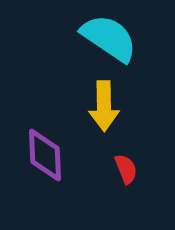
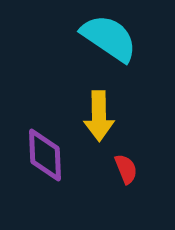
yellow arrow: moved 5 px left, 10 px down
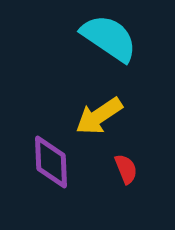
yellow arrow: rotated 57 degrees clockwise
purple diamond: moved 6 px right, 7 px down
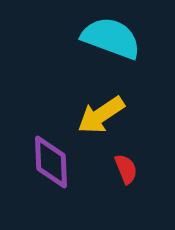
cyan semicircle: moved 2 px right; rotated 14 degrees counterclockwise
yellow arrow: moved 2 px right, 1 px up
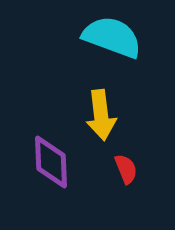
cyan semicircle: moved 1 px right, 1 px up
yellow arrow: rotated 63 degrees counterclockwise
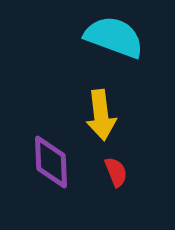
cyan semicircle: moved 2 px right
red semicircle: moved 10 px left, 3 px down
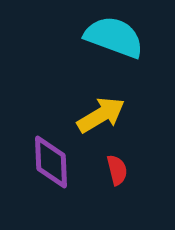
yellow arrow: rotated 114 degrees counterclockwise
red semicircle: moved 1 px right, 2 px up; rotated 8 degrees clockwise
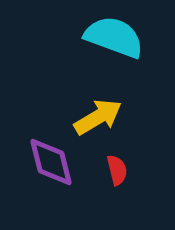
yellow arrow: moved 3 px left, 2 px down
purple diamond: rotated 12 degrees counterclockwise
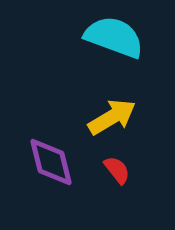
yellow arrow: moved 14 px right
red semicircle: rotated 24 degrees counterclockwise
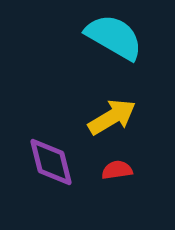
cyan semicircle: rotated 10 degrees clockwise
red semicircle: rotated 60 degrees counterclockwise
